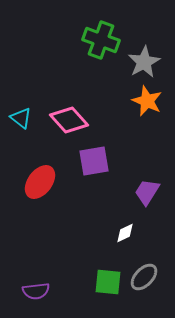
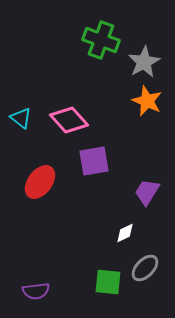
gray ellipse: moved 1 px right, 9 px up
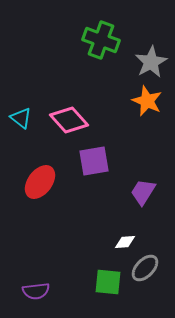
gray star: moved 7 px right
purple trapezoid: moved 4 px left
white diamond: moved 9 px down; rotated 20 degrees clockwise
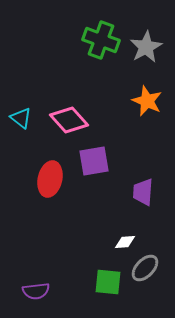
gray star: moved 5 px left, 15 px up
red ellipse: moved 10 px right, 3 px up; rotated 24 degrees counterclockwise
purple trapezoid: rotated 28 degrees counterclockwise
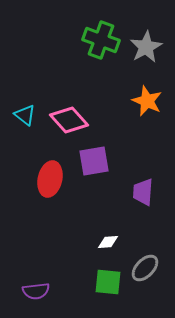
cyan triangle: moved 4 px right, 3 px up
white diamond: moved 17 px left
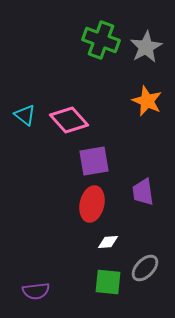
red ellipse: moved 42 px right, 25 px down
purple trapezoid: rotated 12 degrees counterclockwise
